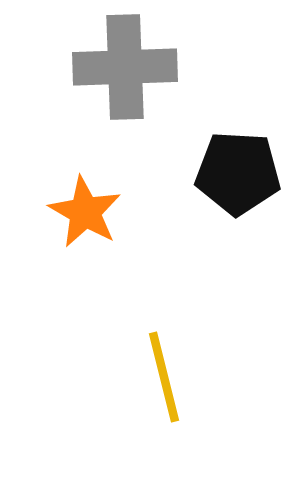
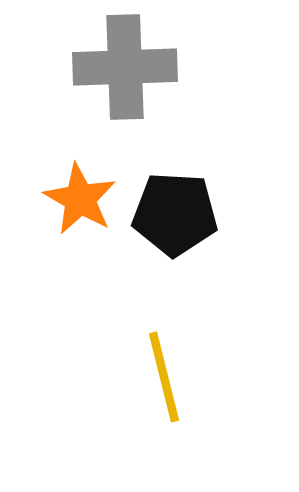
black pentagon: moved 63 px left, 41 px down
orange star: moved 5 px left, 13 px up
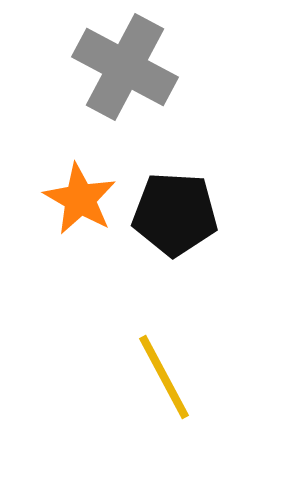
gray cross: rotated 30 degrees clockwise
yellow line: rotated 14 degrees counterclockwise
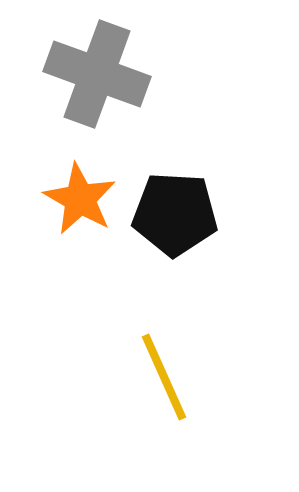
gray cross: moved 28 px left, 7 px down; rotated 8 degrees counterclockwise
yellow line: rotated 4 degrees clockwise
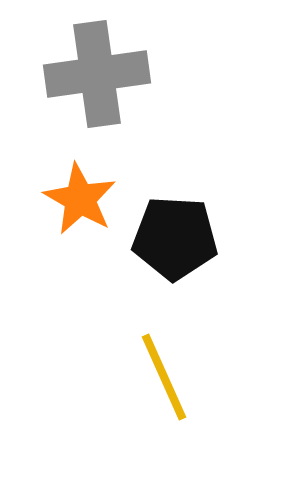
gray cross: rotated 28 degrees counterclockwise
black pentagon: moved 24 px down
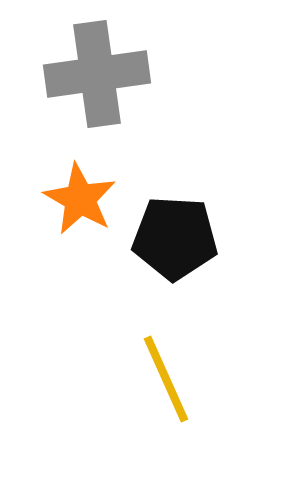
yellow line: moved 2 px right, 2 px down
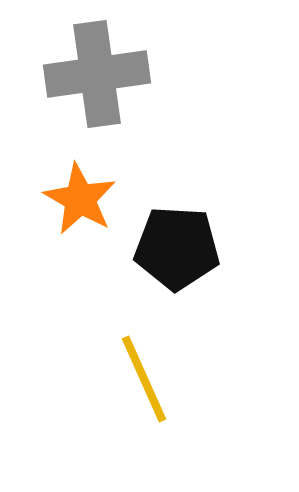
black pentagon: moved 2 px right, 10 px down
yellow line: moved 22 px left
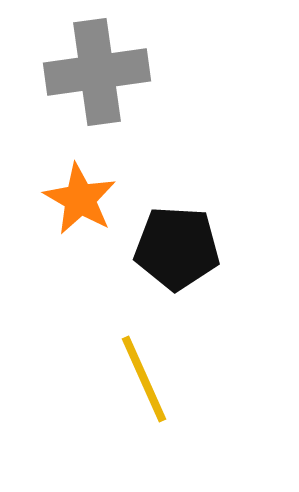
gray cross: moved 2 px up
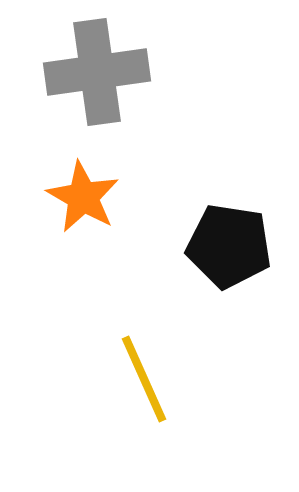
orange star: moved 3 px right, 2 px up
black pentagon: moved 52 px right, 2 px up; rotated 6 degrees clockwise
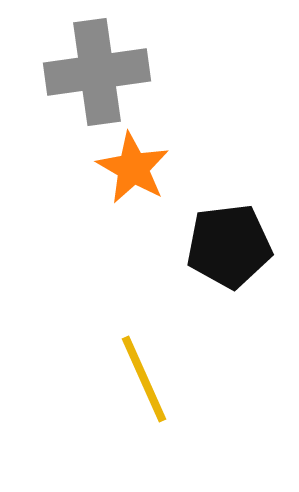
orange star: moved 50 px right, 29 px up
black pentagon: rotated 16 degrees counterclockwise
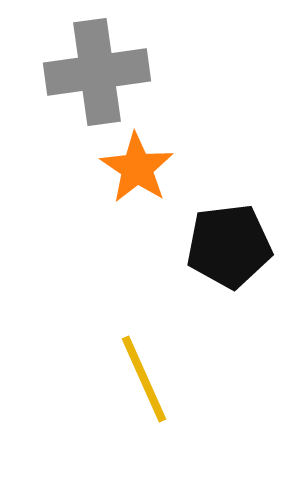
orange star: moved 4 px right; rotated 4 degrees clockwise
